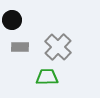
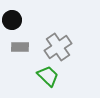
gray cross: rotated 12 degrees clockwise
green trapezoid: moved 1 px right, 1 px up; rotated 45 degrees clockwise
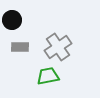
green trapezoid: rotated 55 degrees counterclockwise
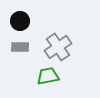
black circle: moved 8 px right, 1 px down
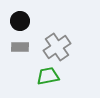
gray cross: moved 1 px left
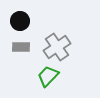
gray rectangle: moved 1 px right
green trapezoid: rotated 35 degrees counterclockwise
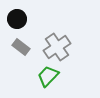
black circle: moved 3 px left, 2 px up
gray rectangle: rotated 36 degrees clockwise
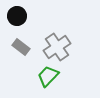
black circle: moved 3 px up
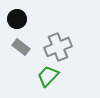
black circle: moved 3 px down
gray cross: moved 1 px right; rotated 12 degrees clockwise
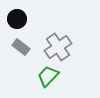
gray cross: rotated 12 degrees counterclockwise
